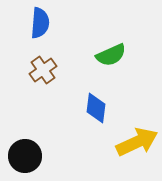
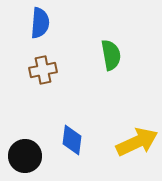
green semicircle: rotated 76 degrees counterclockwise
brown cross: rotated 24 degrees clockwise
blue diamond: moved 24 px left, 32 px down
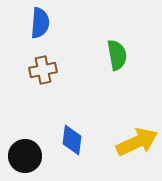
green semicircle: moved 6 px right
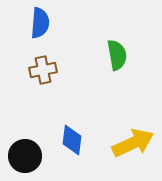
yellow arrow: moved 4 px left, 1 px down
